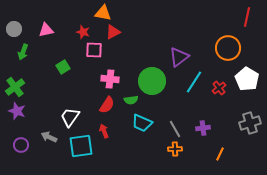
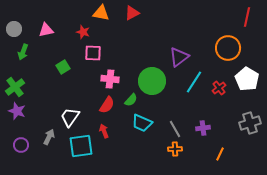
orange triangle: moved 2 px left
red triangle: moved 19 px right, 19 px up
pink square: moved 1 px left, 3 px down
green semicircle: rotated 40 degrees counterclockwise
gray arrow: rotated 91 degrees clockwise
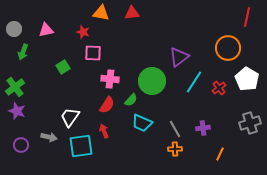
red triangle: rotated 21 degrees clockwise
gray arrow: rotated 77 degrees clockwise
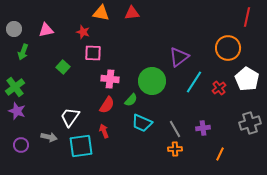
green square: rotated 16 degrees counterclockwise
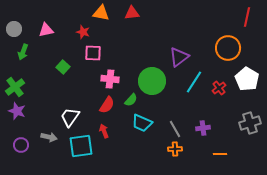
orange line: rotated 64 degrees clockwise
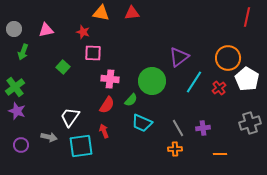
orange circle: moved 10 px down
gray line: moved 3 px right, 1 px up
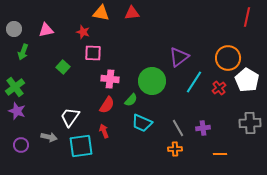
white pentagon: moved 1 px down
gray cross: rotated 15 degrees clockwise
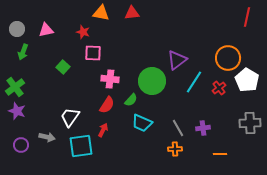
gray circle: moved 3 px right
purple triangle: moved 2 px left, 3 px down
red arrow: moved 1 px left, 1 px up; rotated 48 degrees clockwise
gray arrow: moved 2 px left
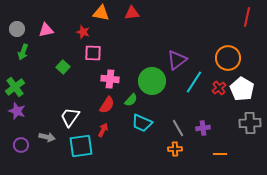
white pentagon: moved 5 px left, 9 px down
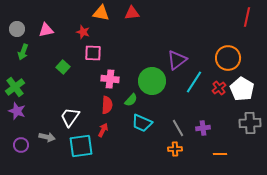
red semicircle: rotated 30 degrees counterclockwise
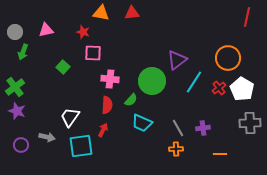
gray circle: moved 2 px left, 3 px down
orange cross: moved 1 px right
